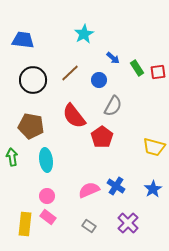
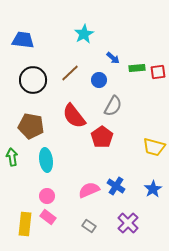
green rectangle: rotated 63 degrees counterclockwise
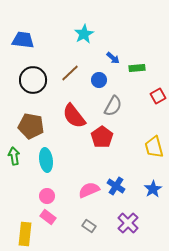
red square: moved 24 px down; rotated 21 degrees counterclockwise
yellow trapezoid: rotated 60 degrees clockwise
green arrow: moved 2 px right, 1 px up
yellow rectangle: moved 10 px down
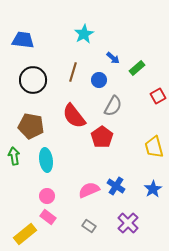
green rectangle: rotated 35 degrees counterclockwise
brown line: moved 3 px right, 1 px up; rotated 30 degrees counterclockwise
yellow rectangle: rotated 45 degrees clockwise
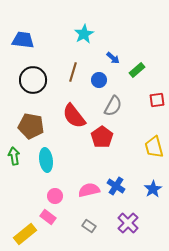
green rectangle: moved 2 px down
red square: moved 1 px left, 4 px down; rotated 21 degrees clockwise
pink semicircle: rotated 10 degrees clockwise
pink circle: moved 8 px right
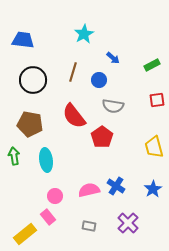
green rectangle: moved 15 px right, 5 px up; rotated 14 degrees clockwise
gray semicircle: rotated 70 degrees clockwise
brown pentagon: moved 1 px left, 2 px up
pink rectangle: rotated 14 degrees clockwise
gray rectangle: rotated 24 degrees counterclockwise
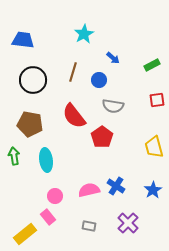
blue star: moved 1 px down
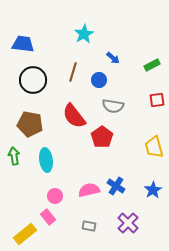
blue trapezoid: moved 4 px down
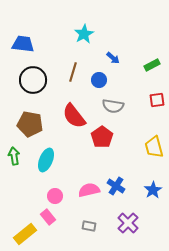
cyan ellipse: rotated 30 degrees clockwise
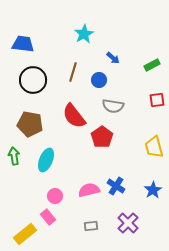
gray rectangle: moved 2 px right; rotated 16 degrees counterclockwise
